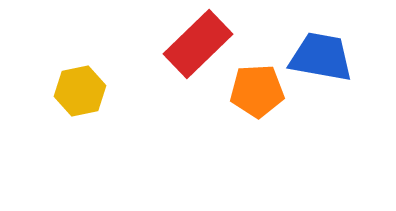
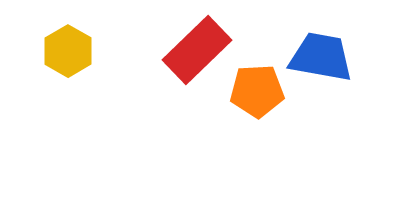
red rectangle: moved 1 px left, 6 px down
yellow hexagon: moved 12 px left, 40 px up; rotated 18 degrees counterclockwise
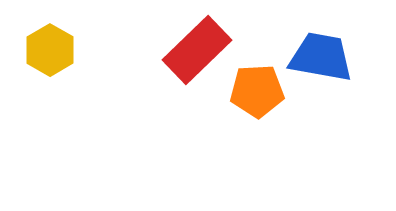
yellow hexagon: moved 18 px left, 1 px up
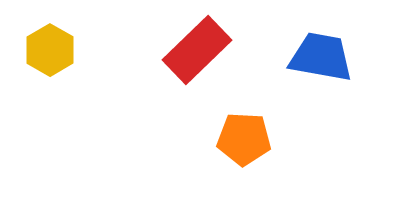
orange pentagon: moved 13 px left, 48 px down; rotated 6 degrees clockwise
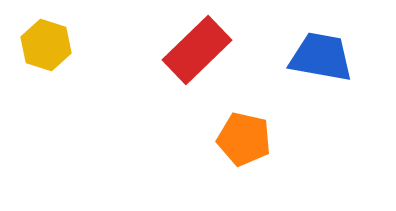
yellow hexagon: moved 4 px left, 5 px up; rotated 12 degrees counterclockwise
orange pentagon: rotated 10 degrees clockwise
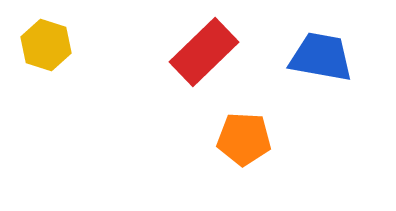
red rectangle: moved 7 px right, 2 px down
orange pentagon: rotated 10 degrees counterclockwise
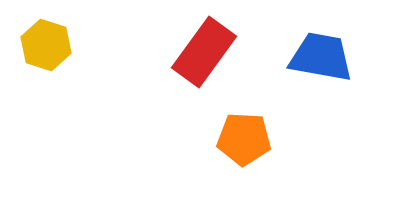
red rectangle: rotated 10 degrees counterclockwise
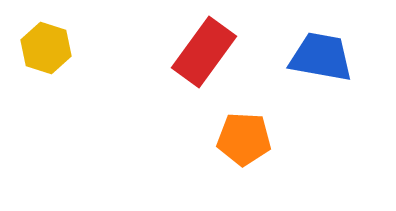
yellow hexagon: moved 3 px down
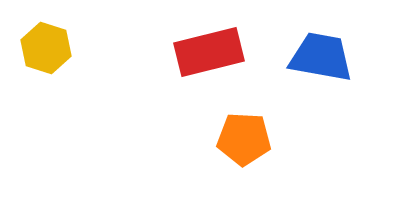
red rectangle: moved 5 px right; rotated 40 degrees clockwise
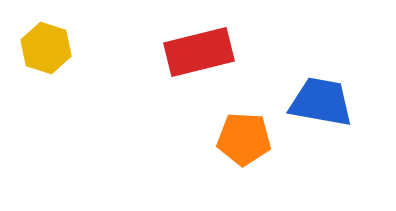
red rectangle: moved 10 px left
blue trapezoid: moved 45 px down
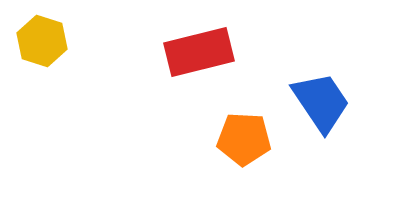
yellow hexagon: moved 4 px left, 7 px up
blue trapezoid: rotated 46 degrees clockwise
